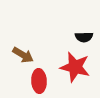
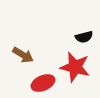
black semicircle: rotated 12 degrees counterclockwise
red ellipse: moved 4 px right, 2 px down; rotated 70 degrees clockwise
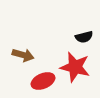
brown arrow: rotated 15 degrees counterclockwise
red ellipse: moved 2 px up
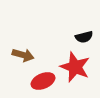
red star: rotated 8 degrees clockwise
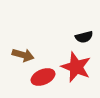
red star: moved 1 px right
red ellipse: moved 4 px up
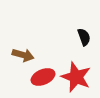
black semicircle: rotated 96 degrees counterclockwise
red star: moved 10 px down
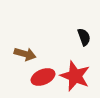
brown arrow: moved 2 px right, 1 px up
red star: moved 1 px left, 1 px up
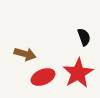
red star: moved 3 px right, 3 px up; rotated 20 degrees clockwise
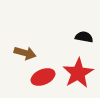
black semicircle: rotated 60 degrees counterclockwise
brown arrow: moved 1 px up
